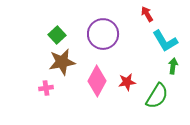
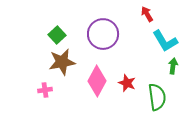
red star: moved 1 px down; rotated 30 degrees clockwise
pink cross: moved 1 px left, 2 px down
green semicircle: moved 1 px down; rotated 40 degrees counterclockwise
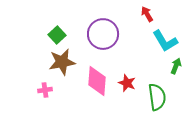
green arrow: moved 3 px right; rotated 14 degrees clockwise
pink diamond: rotated 24 degrees counterclockwise
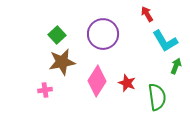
pink diamond: rotated 28 degrees clockwise
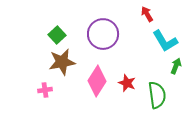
green semicircle: moved 2 px up
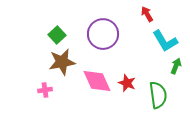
pink diamond: rotated 56 degrees counterclockwise
green semicircle: moved 1 px right
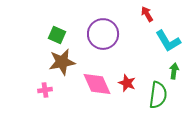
green square: rotated 24 degrees counterclockwise
cyan L-shape: moved 3 px right
green arrow: moved 2 px left, 5 px down; rotated 14 degrees counterclockwise
pink diamond: moved 3 px down
green semicircle: rotated 16 degrees clockwise
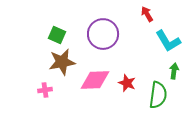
pink diamond: moved 2 px left, 4 px up; rotated 68 degrees counterclockwise
